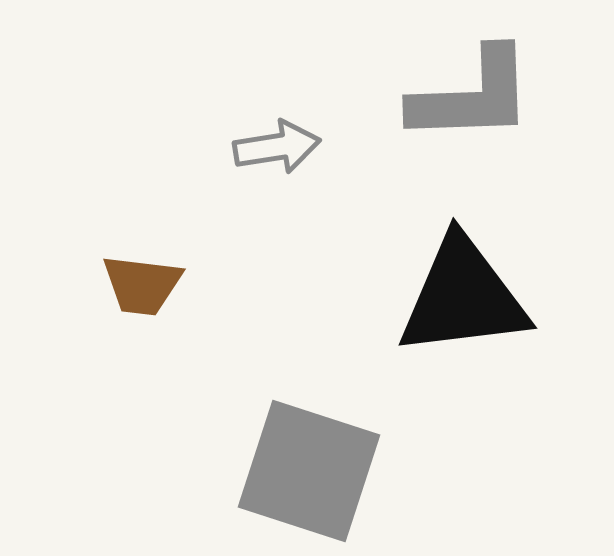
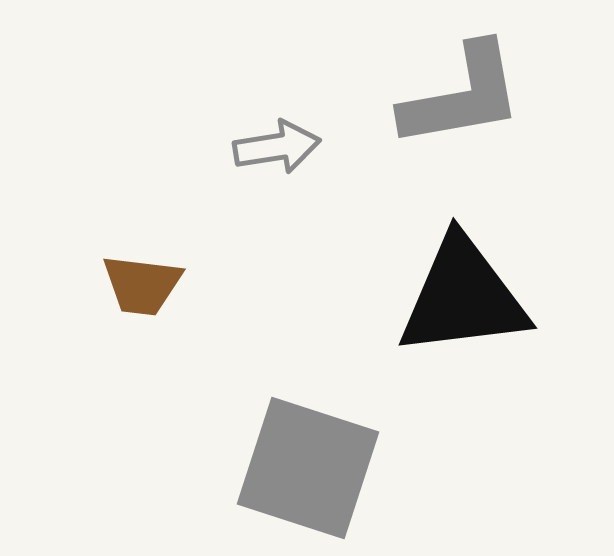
gray L-shape: moved 10 px left; rotated 8 degrees counterclockwise
gray square: moved 1 px left, 3 px up
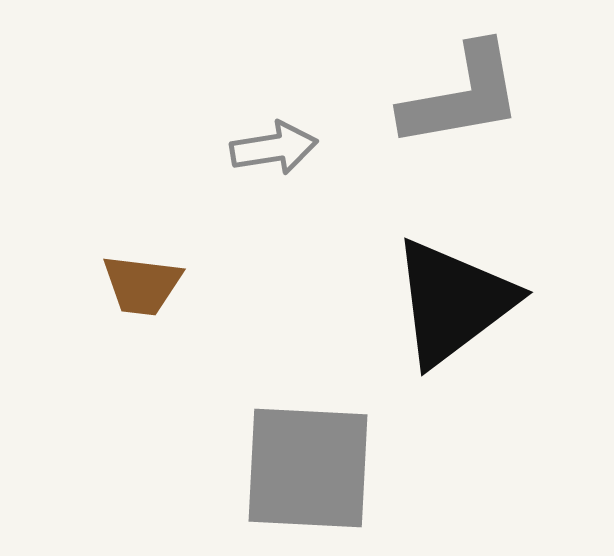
gray arrow: moved 3 px left, 1 px down
black triangle: moved 10 px left, 5 px down; rotated 30 degrees counterclockwise
gray square: rotated 15 degrees counterclockwise
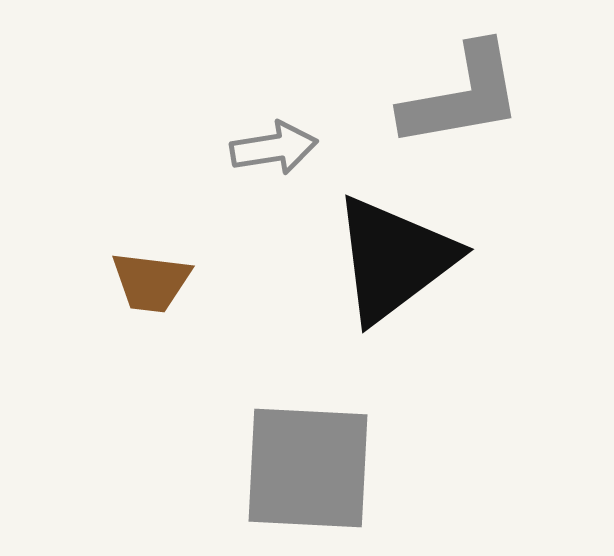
brown trapezoid: moved 9 px right, 3 px up
black triangle: moved 59 px left, 43 px up
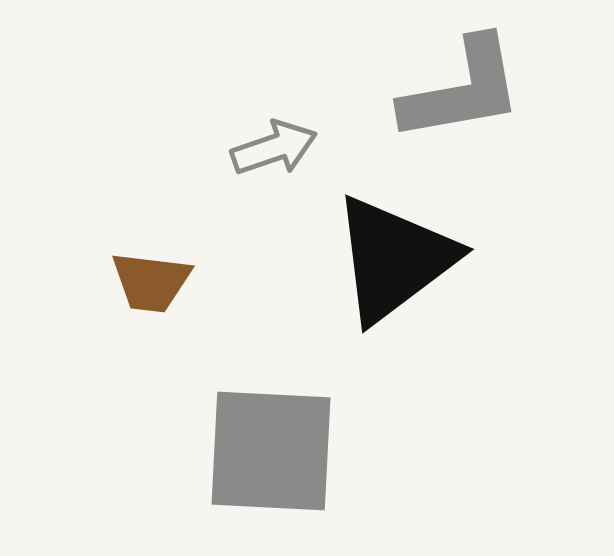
gray L-shape: moved 6 px up
gray arrow: rotated 10 degrees counterclockwise
gray square: moved 37 px left, 17 px up
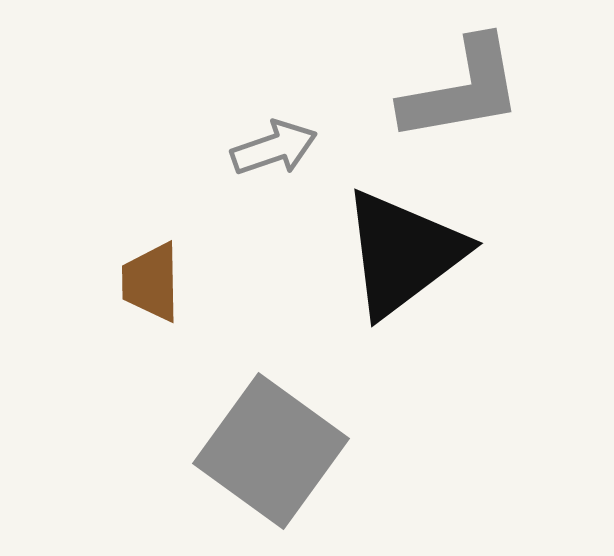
black triangle: moved 9 px right, 6 px up
brown trapezoid: rotated 82 degrees clockwise
gray square: rotated 33 degrees clockwise
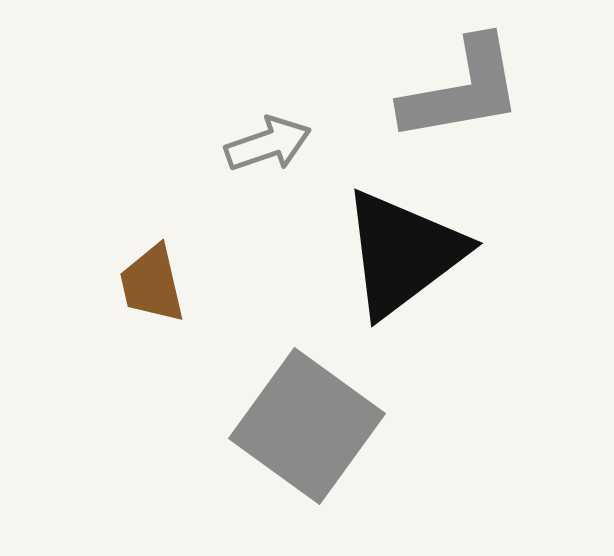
gray arrow: moved 6 px left, 4 px up
brown trapezoid: moved 1 px right, 2 px down; rotated 12 degrees counterclockwise
gray square: moved 36 px right, 25 px up
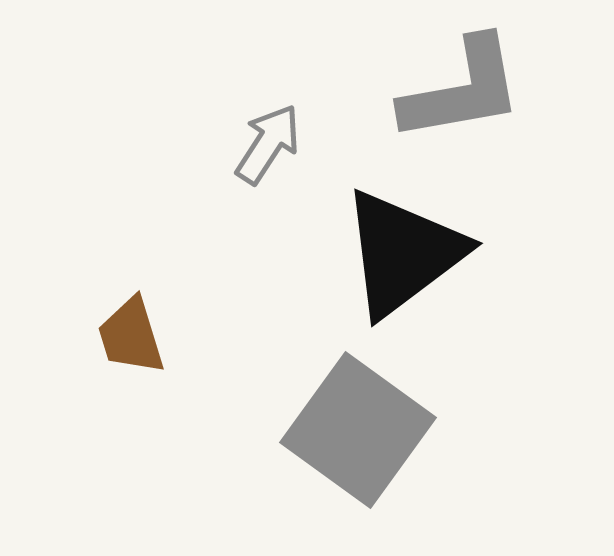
gray arrow: rotated 38 degrees counterclockwise
brown trapezoid: moved 21 px left, 52 px down; rotated 4 degrees counterclockwise
gray square: moved 51 px right, 4 px down
